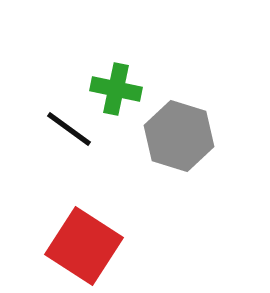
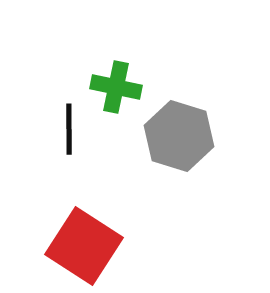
green cross: moved 2 px up
black line: rotated 54 degrees clockwise
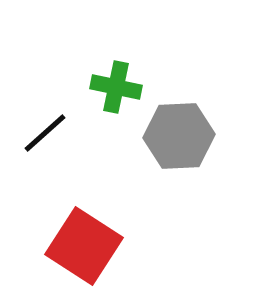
black line: moved 24 px left, 4 px down; rotated 48 degrees clockwise
gray hexagon: rotated 20 degrees counterclockwise
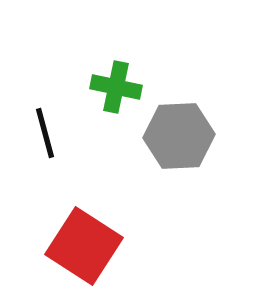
black line: rotated 63 degrees counterclockwise
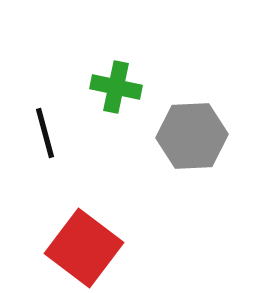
gray hexagon: moved 13 px right
red square: moved 2 px down; rotated 4 degrees clockwise
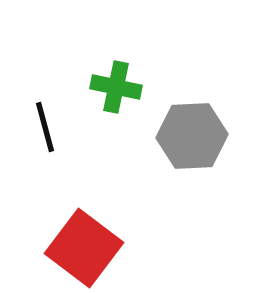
black line: moved 6 px up
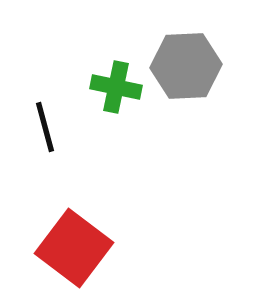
gray hexagon: moved 6 px left, 70 px up
red square: moved 10 px left
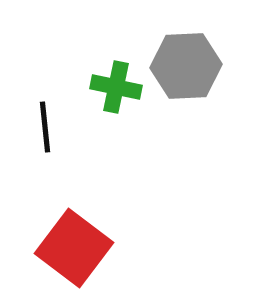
black line: rotated 9 degrees clockwise
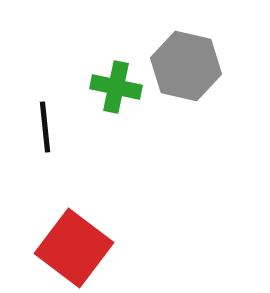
gray hexagon: rotated 16 degrees clockwise
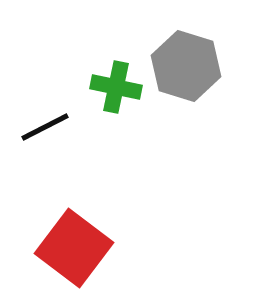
gray hexagon: rotated 4 degrees clockwise
black line: rotated 69 degrees clockwise
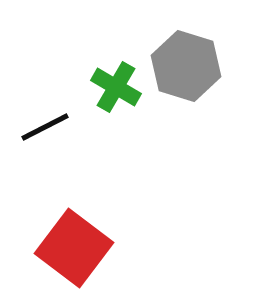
green cross: rotated 18 degrees clockwise
